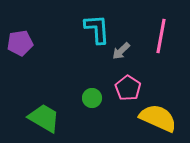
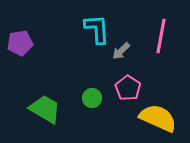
green trapezoid: moved 1 px right, 9 px up
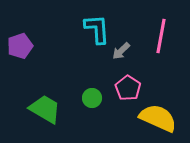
purple pentagon: moved 3 px down; rotated 10 degrees counterclockwise
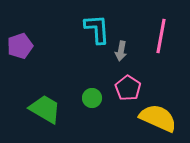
gray arrow: rotated 36 degrees counterclockwise
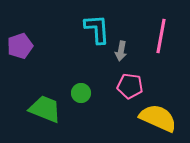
pink pentagon: moved 2 px right, 2 px up; rotated 25 degrees counterclockwise
green circle: moved 11 px left, 5 px up
green trapezoid: rotated 8 degrees counterclockwise
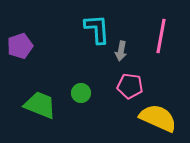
green trapezoid: moved 5 px left, 4 px up
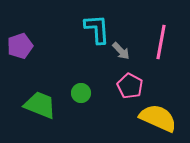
pink line: moved 6 px down
gray arrow: rotated 54 degrees counterclockwise
pink pentagon: rotated 20 degrees clockwise
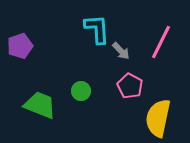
pink line: rotated 16 degrees clockwise
green circle: moved 2 px up
yellow semicircle: rotated 102 degrees counterclockwise
